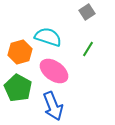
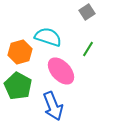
pink ellipse: moved 7 px right; rotated 12 degrees clockwise
green pentagon: moved 2 px up
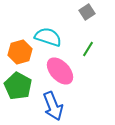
pink ellipse: moved 1 px left
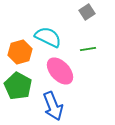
cyan semicircle: rotated 8 degrees clockwise
green line: rotated 49 degrees clockwise
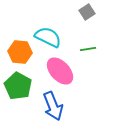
orange hexagon: rotated 20 degrees clockwise
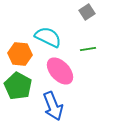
orange hexagon: moved 2 px down
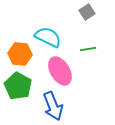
pink ellipse: rotated 12 degrees clockwise
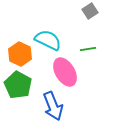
gray square: moved 3 px right, 1 px up
cyan semicircle: moved 3 px down
orange hexagon: rotated 20 degrees clockwise
pink ellipse: moved 5 px right, 1 px down
green pentagon: moved 1 px up
